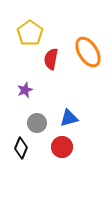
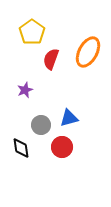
yellow pentagon: moved 2 px right, 1 px up
orange ellipse: rotated 60 degrees clockwise
red semicircle: rotated 10 degrees clockwise
gray circle: moved 4 px right, 2 px down
black diamond: rotated 30 degrees counterclockwise
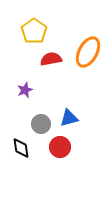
yellow pentagon: moved 2 px right, 1 px up
red semicircle: rotated 60 degrees clockwise
gray circle: moved 1 px up
red circle: moved 2 px left
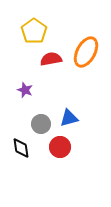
orange ellipse: moved 2 px left
purple star: rotated 28 degrees counterclockwise
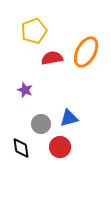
yellow pentagon: rotated 15 degrees clockwise
red semicircle: moved 1 px right, 1 px up
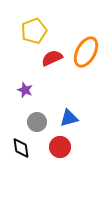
red semicircle: rotated 15 degrees counterclockwise
gray circle: moved 4 px left, 2 px up
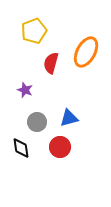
red semicircle: moved 1 px left, 5 px down; rotated 50 degrees counterclockwise
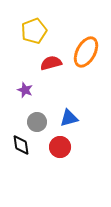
red semicircle: rotated 60 degrees clockwise
black diamond: moved 3 px up
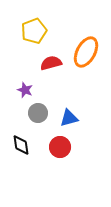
gray circle: moved 1 px right, 9 px up
